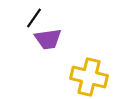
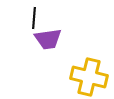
black line: rotated 30 degrees counterclockwise
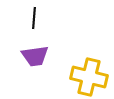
purple trapezoid: moved 13 px left, 17 px down
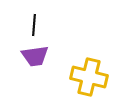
black line: moved 7 px down
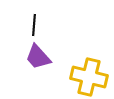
purple trapezoid: moved 3 px right, 1 px down; rotated 56 degrees clockwise
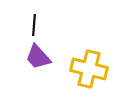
yellow cross: moved 8 px up
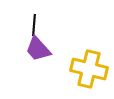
purple trapezoid: moved 8 px up
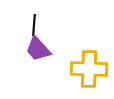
yellow cross: rotated 12 degrees counterclockwise
